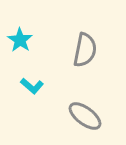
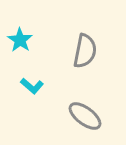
gray semicircle: moved 1 px down
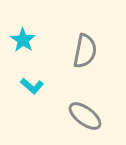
cyan star: moved 3 px right
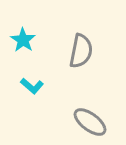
gray semicircle: moved 4 px left
gray ellipse: moved 5 px right, 6 px down
